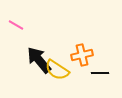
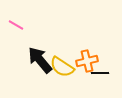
orange cross: moved 5 px right, 6 px down
black arrow: moved 1 px right
yellow semicircle: moved 5 px right, 3 px up
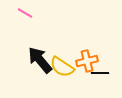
pink line: moved 9 px right, 12 px up
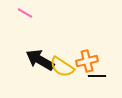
black arrow: rotated 20 degrees counterclockwise
black line: moved 3 px left, 3 px down
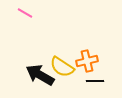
black arrow: moved 15 px down
black line: moved 2 px left, 5 px down
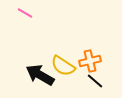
orange cross: moved 3 px right
yellow semicircle: moved 1 px right, 1 px up
black line: rotated 42 degrees clockwise
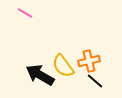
orange cross: moved 1 px left
yellow semicircle: rotated 20 degrees clockwise
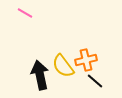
orange cross: moved 3 px left, 1 px up
black arrow: rotated 48 degrees clockwise
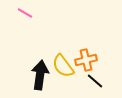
black arrow: rotated 20 degrees clockwise
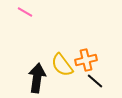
pink line: moved 1 px up
yellow semicircle: moved 1 px left, 1 px up
black arrow: moved 3 px left, 3 px down
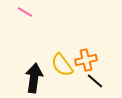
black arrow: moved 3 px left
